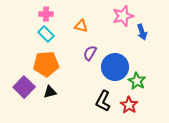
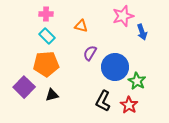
cyan rectangle: moved 1 px right, 2 px down
black triangle: moved 2 px right, 3 px down
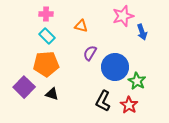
black triangle: moved 1 px up; rotated 32 degrees clockwise
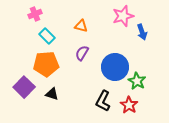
pink cross: moved 11 px left; rotated 24 degrees counterclockwise
purple semicircle: moved 8 px left
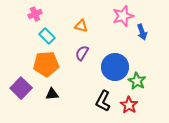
purple square: moved 3 px left, 1 px down
black triangle: rotated 24 degrees counterclockwise
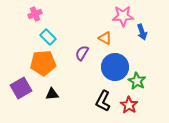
pink star: rotated 15 degrees clockwise
orange triangle: moved 24 px right, 12 px down; rotated 16 degrees clockwise
cyan rectangle: moved 1 px right, 1 px down
orange pentagon: moved 3 px left, 1 px up
purple square: rotated 15 degrees clockwise
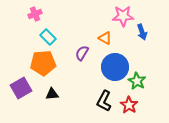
black L-shape: moved 1 px right
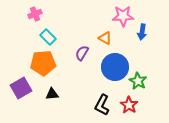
blue arrow: rotated 28 degrees clockwise
green star: moved 1 px right
black L-shape: moved 2 px left, 4 px down
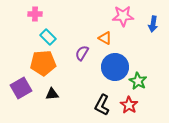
pink cross: rotated 24 degrees clockwise
blue arrow: moved 11 px right, 8 px up
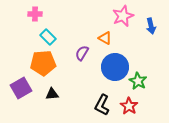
pink star: rotated 20 degrees counterclockwise
blue arrow: moved 2 px left, 2 px down; rotated 21 degrees counterclockwise
red star: moved 1 px down
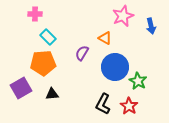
black L-shape: moved 1 px right, 1 px up
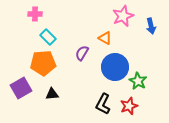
red star: rotated 18 degrees clockwise
